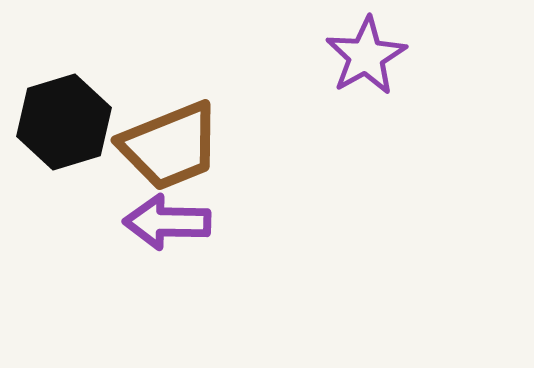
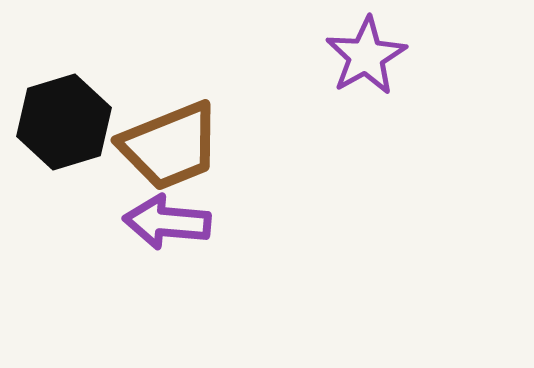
purple arrow: rotated 4 degrees clockwise
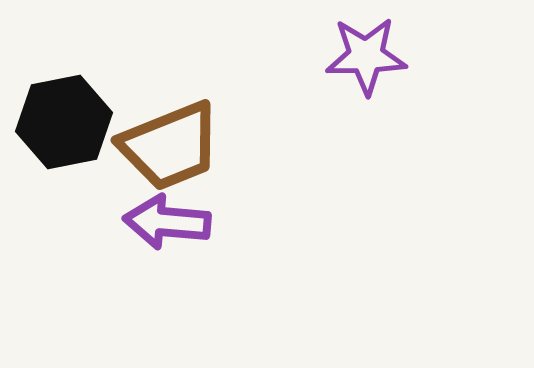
purple star: rotated 28 degrees clockwise
black hexagon: rotated 6 degrees clockwise
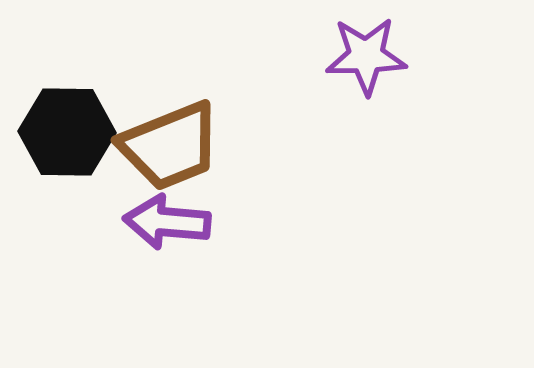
black hexagon: moved 3 px right, 10 px down; rotated 12 degrees clockwise
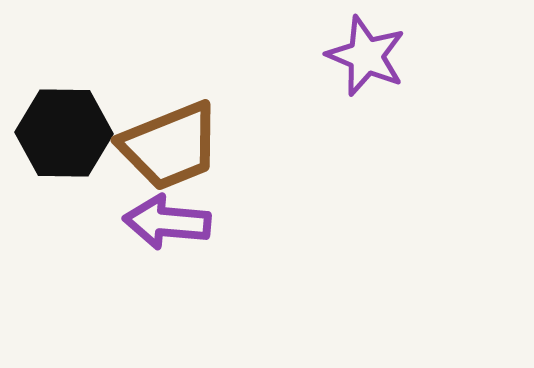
purple star: rotated 24 degrees clockwise
black hexagon: moved 3 px left, 1 px down
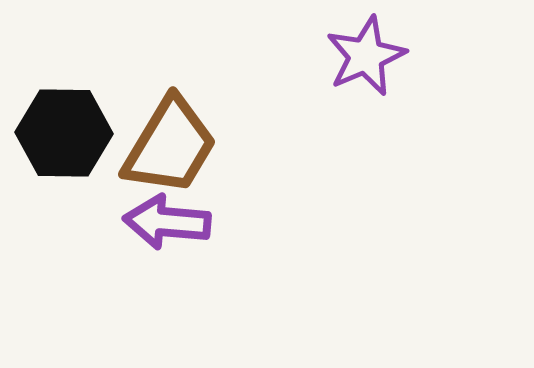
purple star: rotated 26 degrees clockwise
brown trapezoid: rotated 37 degrees counterclockwise
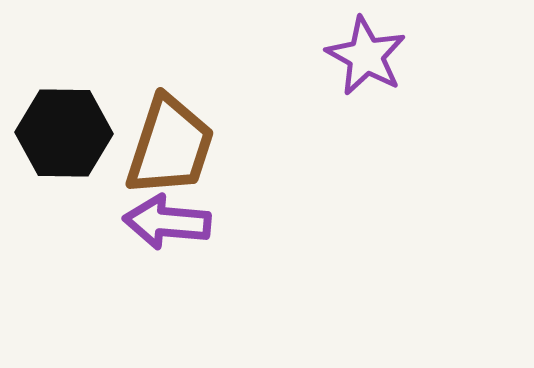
purple star: rotated 20 degrees counterclockwise
brown trapezoid: rotated 13 degrees counterclockwise
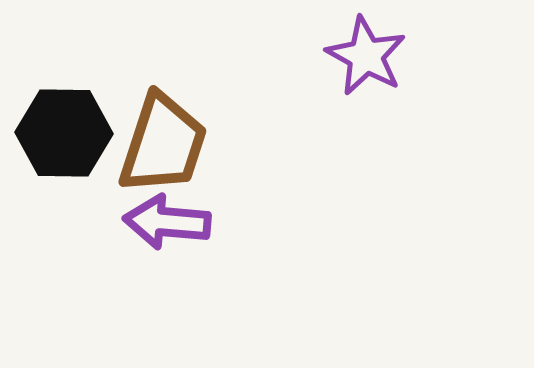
brown trapezoid: moved 7 px left, 2 px up
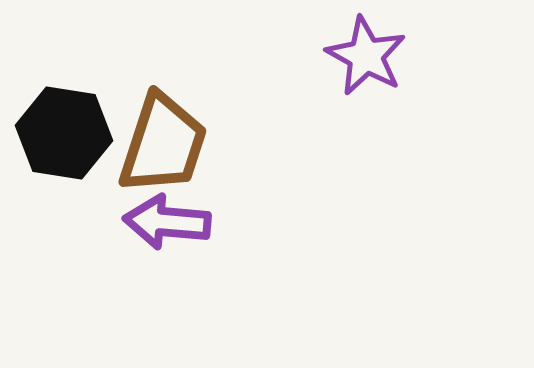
black hexagon: rotated 8 degrees clockwise
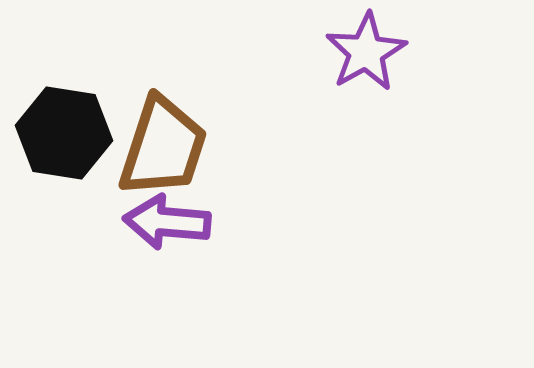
purple star: moved 4 px up; rotated 14 degrees clockwise
brown trapezoid: moved 3 px down
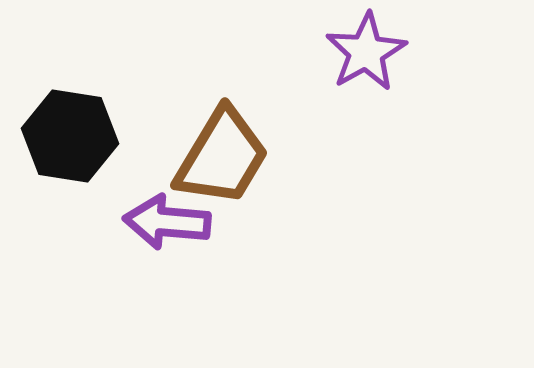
black hexagon: moved 6 px right, 3 px down
brown trapezoid: moved 59 px right, 10 px down; rotated 13 degrees clockwise
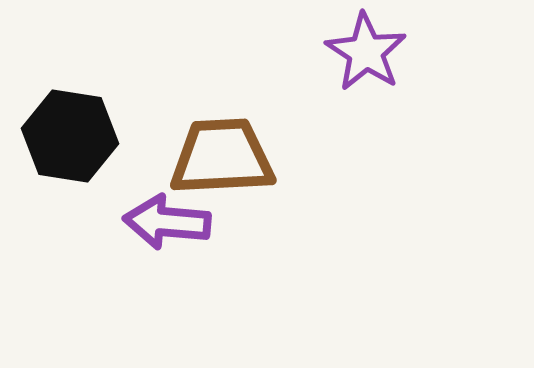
purple star: rotated 10 degrees counterclockwise
brown trapezoid: rotated 124 degrees counterclockwise
